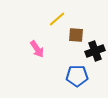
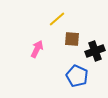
brown square: moved 4 px left, 4 px down
pink arrow: rotated 120 degrees counterclockwise
blue pentagon: rotated 25 degrees clockwise
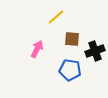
yellow line: moved 1 px left, 2 px up
blue pentagon: moved 7 px left, 6 px up; rotated 15 degrees counterclockwise
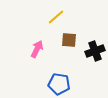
brown square: moved 3 px left, 1 px down
blue pentagon: moved 11 px left, 14 px down
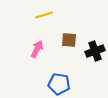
yellow line: moved 12 px left, 2 px up; rotated 24 degrees clockwise
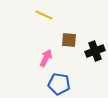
yellow line: rotated 42 degrees clockwise
pink arrow: moved 9 px right, 9 px down
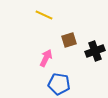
brown square: rotated 21 degrees counterclockwise
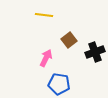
yellow line: rotated 18 degrees counterclockwise
brown square: rotated 21 degrees counterclockwise
black cross: moved 1 px down
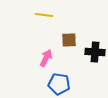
brown square: rotated 35 degrees clockwise
black cross: rotated 24 degrees clockwise
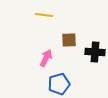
blue pentagon: rotated 25 degrees counterclockwise
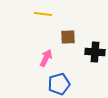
yellow line: moved 1 px left, 1 px up
brown square: moved 1 px left, 3 px up
